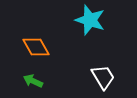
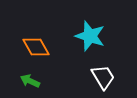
cyan star: moved 16 px down
green arrow: moved 3 px left
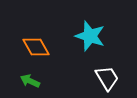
white trapezoid: moved 4 px right, 1 px down
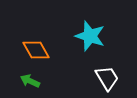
orange diamond: moved 3 px down
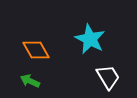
cyan star: moved 3 px down; rotated 8 degrees clockwise
white trapezoid: moved 1 px right, 1 px up
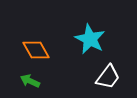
white trapezoid: rotated 68 degrees clockwise
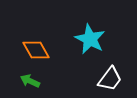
white trapezoid: moved 2 px right, 2 px down
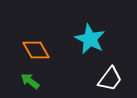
green arrow: rotated 12 degrees clockwise
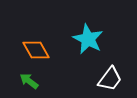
cyan star: moved 2 px left
green arrow: moved 1 px left
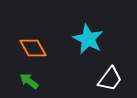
orange diamond: moved 3 px left, 2 px up
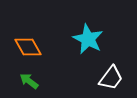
orange diamond: moved 5 px left, 1 px up
white trapezoid: moved 1 px right, 1 px up
